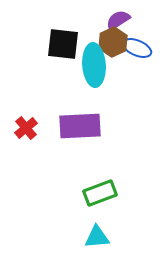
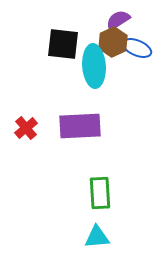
cyan ellipse: moved 1 px down
green rectangle: rotated 72 degrees counterclockwise
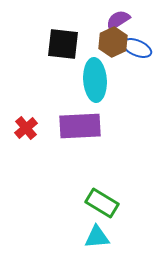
cyan ellipse: moved 1 px right, 14 px down
green rectangle: moved 2 px right, 10 px down; rotated 56 degrees counterclockwise
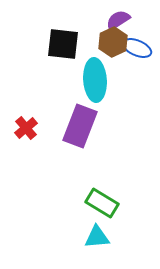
purple rectangle: rotated 66 degrees counterclockwise
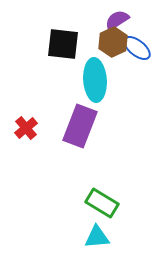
purple semicircle: moved 1 px left
blue ellipse: rotated 16 degrees clockwise
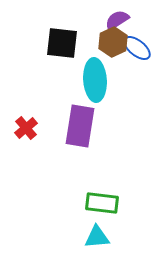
black square: moved 1 px left, 1 px up
purple rectangle: rotated 12 degrees counterclockwise
green rectangle: rotated 24 degrees counterclockwise
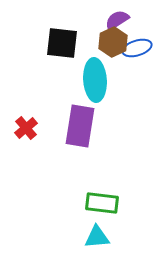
blue ellipse: rotated 56 degrees counterclockwise
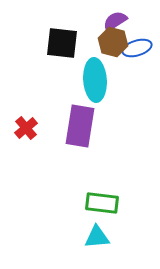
purple semicircle: moved 2 px left, 1 px down
brown hexagon: rotated 20 degrees counterclockwise
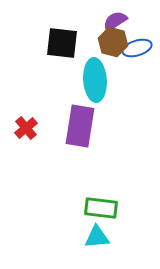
green rectangle: moved 1 px left, 5 px down
